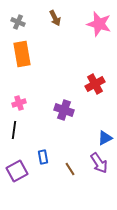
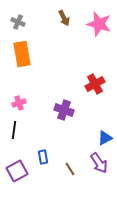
brown arrow: moved 9 px right
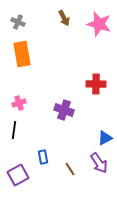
red cross: moved 1 px right; rotated 30 degrees clockwise
purple square: moved 1 px right, 4 px down
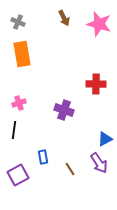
blue triangle: moved 1 px down
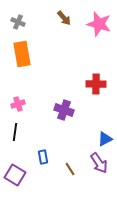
brown arrow: rotated 14 degrees counterclockwise
pink cross: moved 1 px left, 1 px down
black line: moved 1 px right, 2 px down
purple square: moved 3 px left; rotated 30 degrees counterclockwise
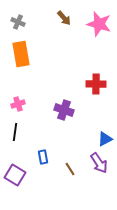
orange rectangle: moved 1 px left
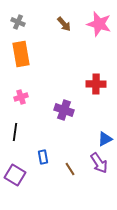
brown arrow: moved 6 px down
pink cross: moved 3 px right, 7 px up
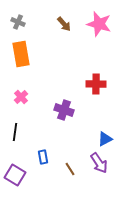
pink cross: rotated 24 degrees counterclockwise
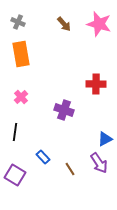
blue rectangle: rotated 32 degrees counterclockwise
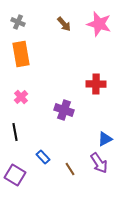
black line: rotated 18 degrees counterclockwise
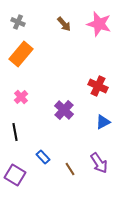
orange rectangle: rotated 50 degrees clockwise
red cross: moved 2 px right, 2 px down; rotated 24 degrees clockwise
purple cross: rotated 24 degrees clockwise
blue triangle: moved 2 px left, 17 px up
